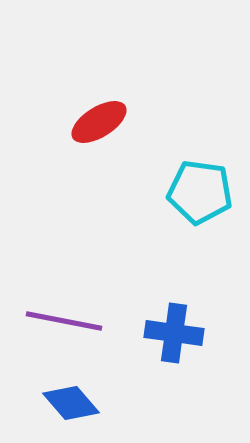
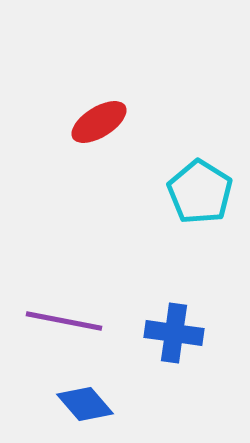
cyan pentagon: rotated 24 degrees clockwise
blue diamond: moved 14 px right, 1 px down
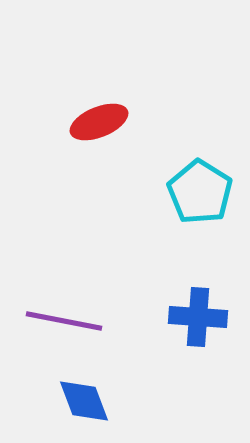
red ellipse: rotated 10 degrees clockwise
blue cross: moved 24 px right, 16 px up; rotated 4 degrees counterclockwise
blue diamond: moved 1 px left, 3 px up; rotated 20 degrees clockwise
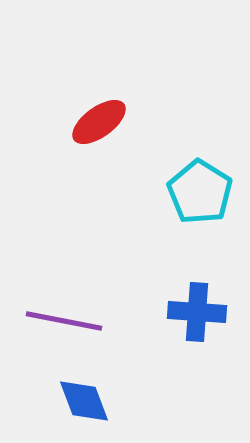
red ellipse: rotated 14 degrees counterclockwise
blue cross: moved 1 px left, 5 px up
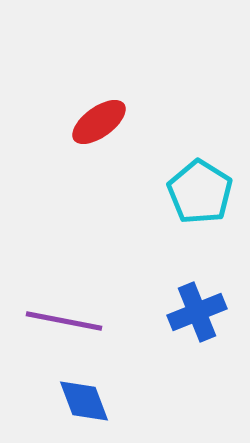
blue cross: rotated 26 degrees counterclockwise
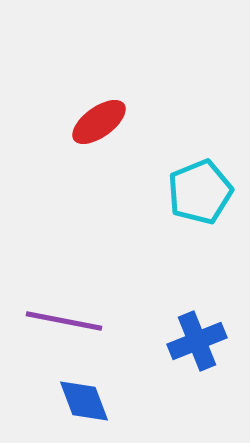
cyan pentagon: rotated 18 degrees clockwise
blue cross: moved 29 px down
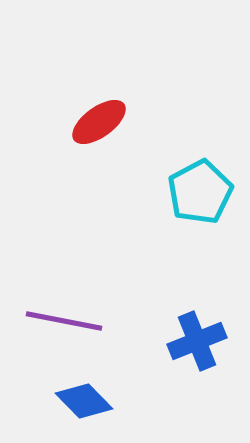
cyan pentagon: rotated 6 degrees counterclockwise
blue diamond: rotated 24 degrees counterclockwise
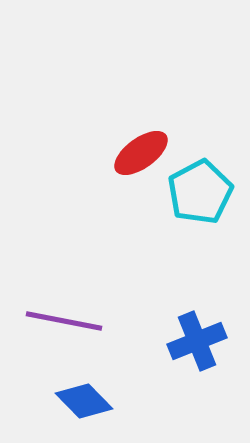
red ellipse: moved 42 px right, 31 px down
